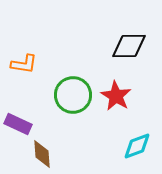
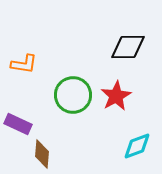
black diamond: moved 1 px left, 1 px down
red star: rotated 12 degrees clockwise
brown diamond: rotated 8 degrees clockwise
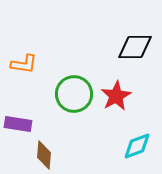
black diamond: moved 7 px right
green circle: moved 1 px right, 1 px up
purple rectangle: rotated 16 degrees counterclockwise
brown diamond: moved 2 px right, 1 px down
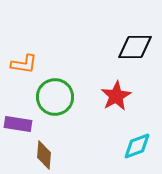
green circle: moved 19 px left, 3 px down
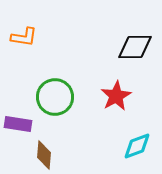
orange L-shape: moved 27 px up
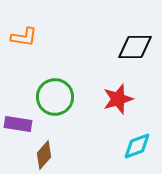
red star: moved 2 px right, 3 px down; rotated 12 degrees clockwise
brown diamond: rotated 36 degrees clockwise
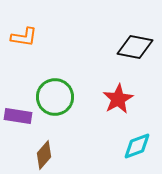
black diamond: rotated 12 degrees clockwise
red star: rotated 12 degrees counterclockwise
purple rectangle: moved 8 px up
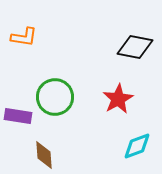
brown diamond: rotated 44 degrees counterclockwise
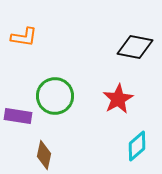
green circle: moved 1 px up
cyan diamond: rotated 20 degrees counterclockwise
brown diamond: rotated 16 degrees clockwise
